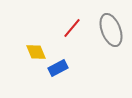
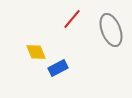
red line: moved 9 px up
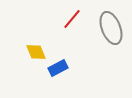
gray ellipse: moved 2 px up
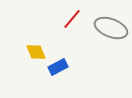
gray ellipse: rotated 48 degrees counterclockwise
blue rectangle: moved 1 px up
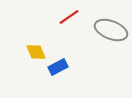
red line: moved 3 px left, 2 px up; rotated 15 degrees clockwise
gray ellipse: moved 2 px down
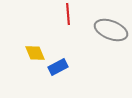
red line: moved 1 px left, 3 px up; rotated 60 degrees counterclockwise
yellow diamond: moved 1 px left, 1 px down
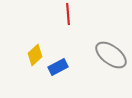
gray ellipse: moved 25 px down; rotated 16 degrees clockwise
yellow diamond: moved 2 px down; rotated 70 degrees clockwise
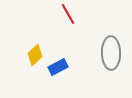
red line: rotated 25 degrees counterclockwise
gray ellipse: moved 2 px up; rotated 52 degrees clockwise
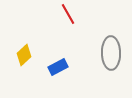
yellow diamond: moved 11 px left
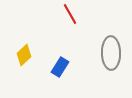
red line: moved 2 px right
blue rectangle: moved 2 px right; rotated 30 degrees counterclockwise
